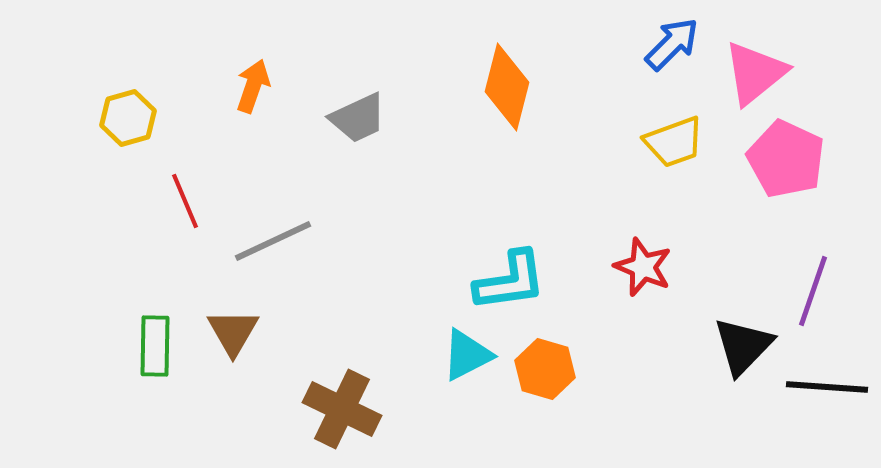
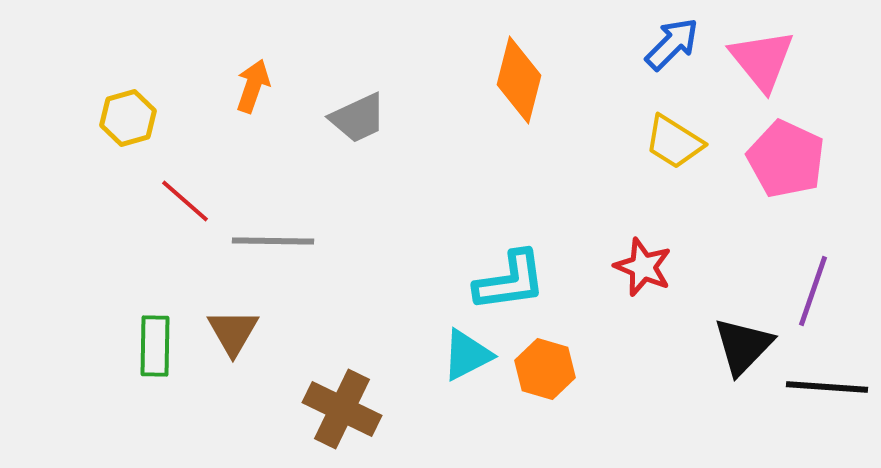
pink triangle: moved 7 px right, 13 px up; rotated 30 degrees counterclockwise
orange diamond: moved 12 px right, 7 px up
yellow trapezoid: rotated 52 degrees clockwise
red line: rotated 26 degrees counterclockwise
gray line: rotated 26 degrees clockwise
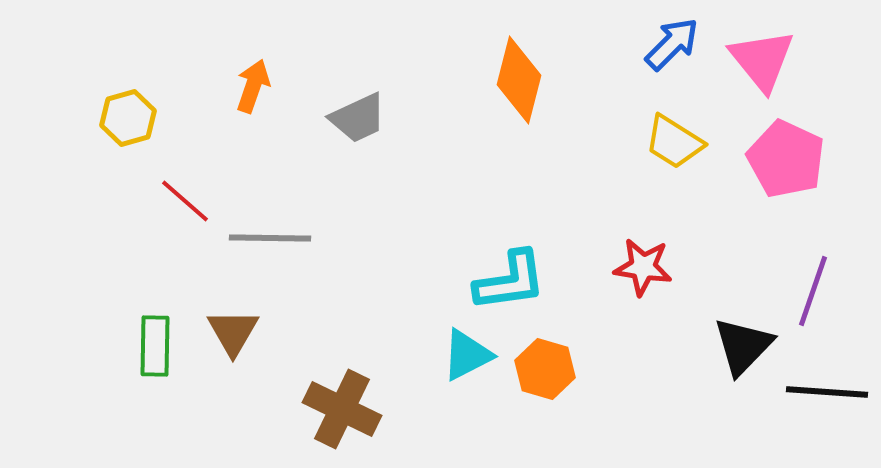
gray line: moved 3 px left, 3 px up
red star: rotated 14 degrees counterclockwise
black line: moved 5 px down
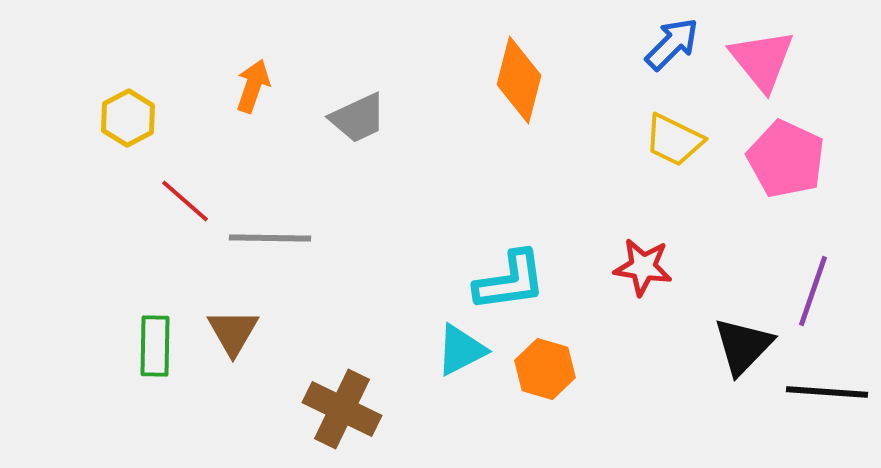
yellow hexagon: rotated 12 degrees counterclockwise
yellow trapezoid: moved 2 px up; rotated 6 degrees counterclockwise
cyan triangle: moved 6 px left, 5 px up
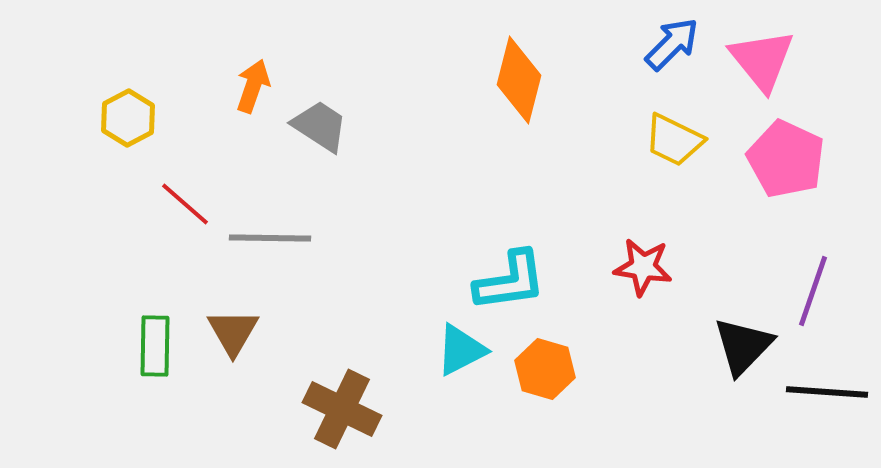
gray trapezoid: moved 38 px left, 8 px down; rotated 122 degrees counterclockwise
red line: moved 3 px down
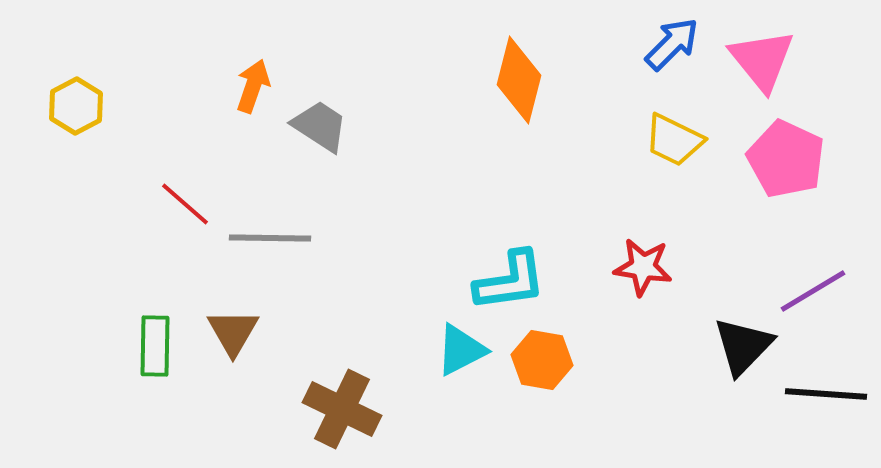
yellow hexagon: moved 52 px left, 12 px up
purple line: rotated 40 degrees clockwise
orange hexagon: moved 3 px left, 9 px up; rotated 6 degrees counterclockwise
black line: moved 1 px left, 2 px down
